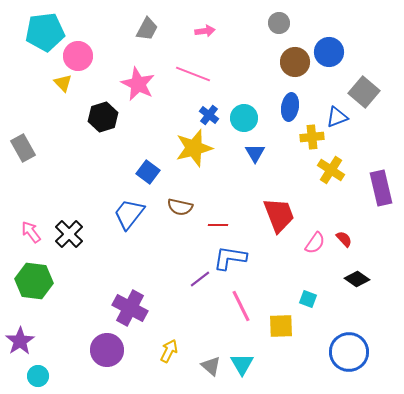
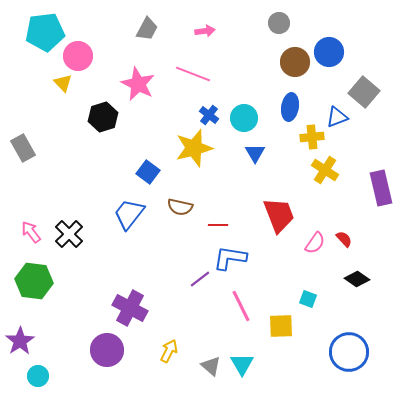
yellow cross at (331, 170): moved 6 px left
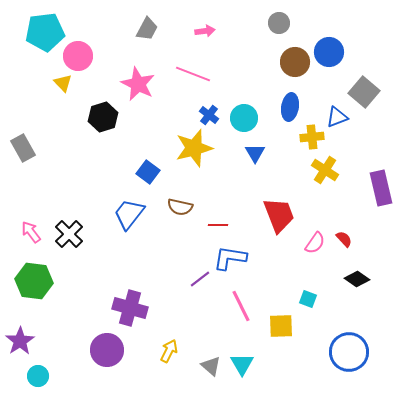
purple cross at (130, 308): rotated 12 degrees counterclockwise
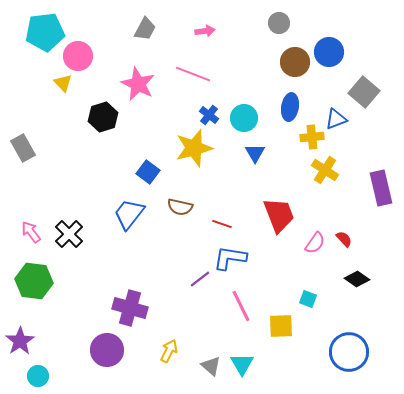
gray trapezoid at (147, 29): moved 2 px left
blue triangle at (337, 117): moved 1 px left, 2 px down
red line at (218, 225): moved 4 px right, 1 px up; rotated 18 degrees clockwise
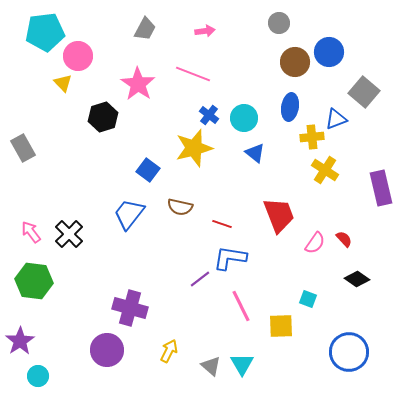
pink star at (138, 84): rotated 8 degrees clockwise
blue triangle at (255, 153): rotated 20 degrees counterclockwise
blue square at (148, 172): moved 2 px up
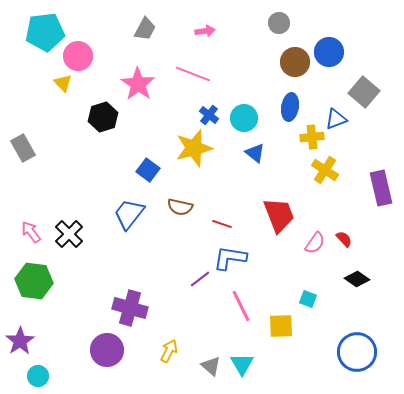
blue circle at (349, 352): moved 8 px right
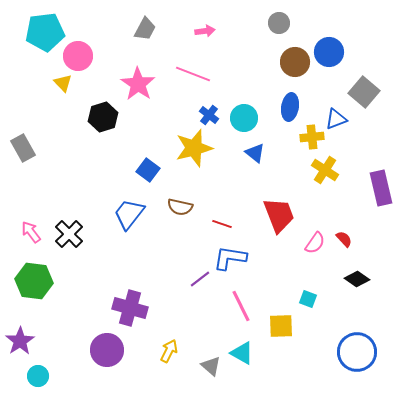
cyan triangle at (242, 364): moved 11 px up; rotated 30 degrees counterclockwise
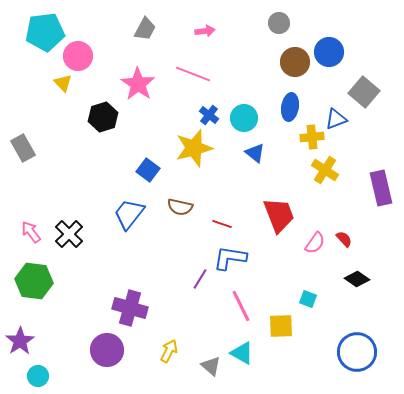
purple line at (200, 279): rotated 20 degrees counterclockwise
